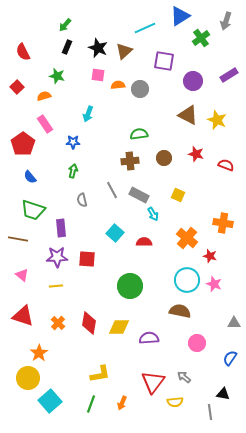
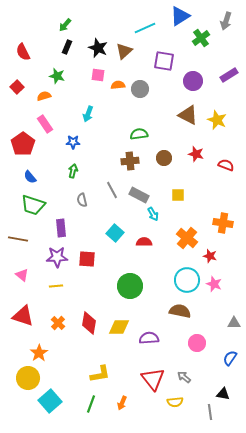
yellow square at (178, 195): rotated 24 degrees counterclockwise
green trapezoid at (33, 210): moved 5 px up
red triangle at (153, 382): moved 3 px up; rotated 15 degrees counterclockwise
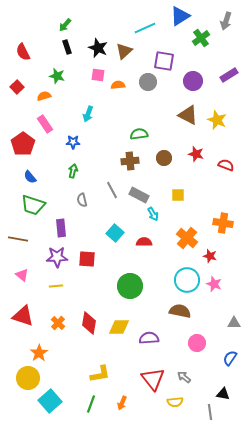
black rectangle at (67, 47): rotated 40 degrees counterclockwise
gray circle at (140, 89): moved 8 px right, 7 px up
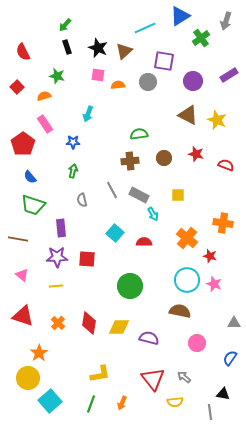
purple semicircle at (149, 338): rotated 18 degrees clockwise
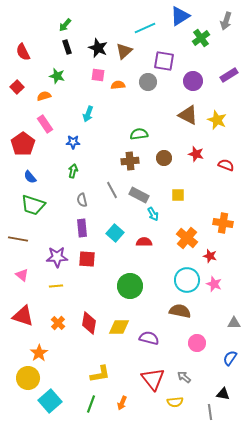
purple rectangle at (61, 228): moved 21 px right
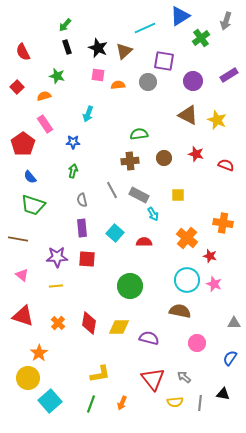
gray line at (210, 412): moved 10 px left, 9 px up; rotated 14 degrees clockwise
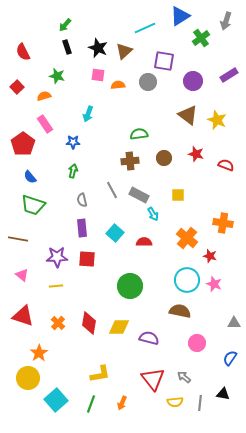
brown triangle at (188, 115): rotated 10 degrees clockwise
cyan square at (50, 401): moved 6 px right, 1 px up
